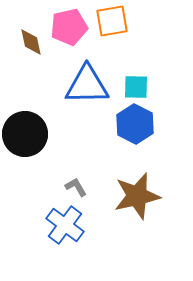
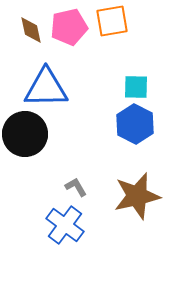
brown diamond: moved 12 px up
blue triangle: moved 41 px left, 3 px down
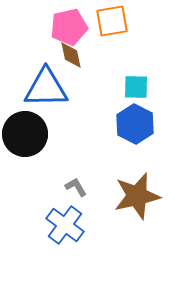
brown diamond: moved 40 px right, 25 px down
